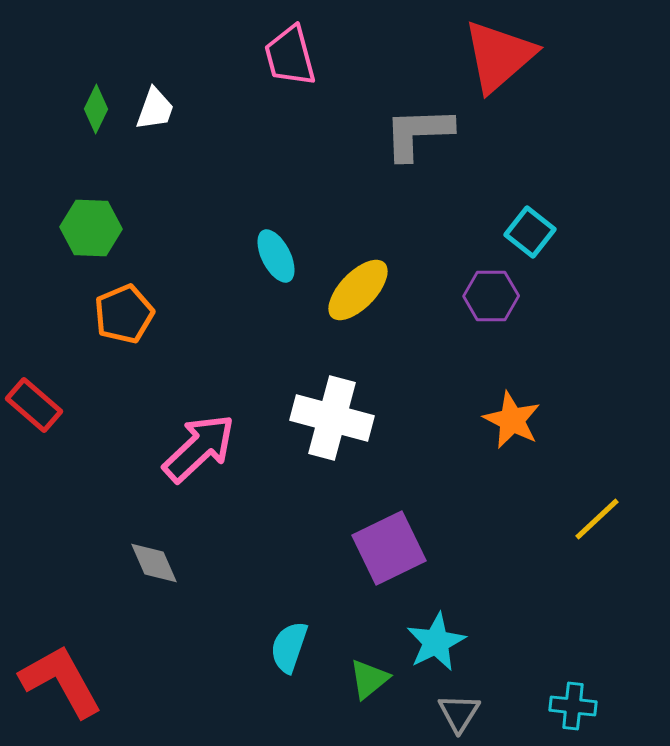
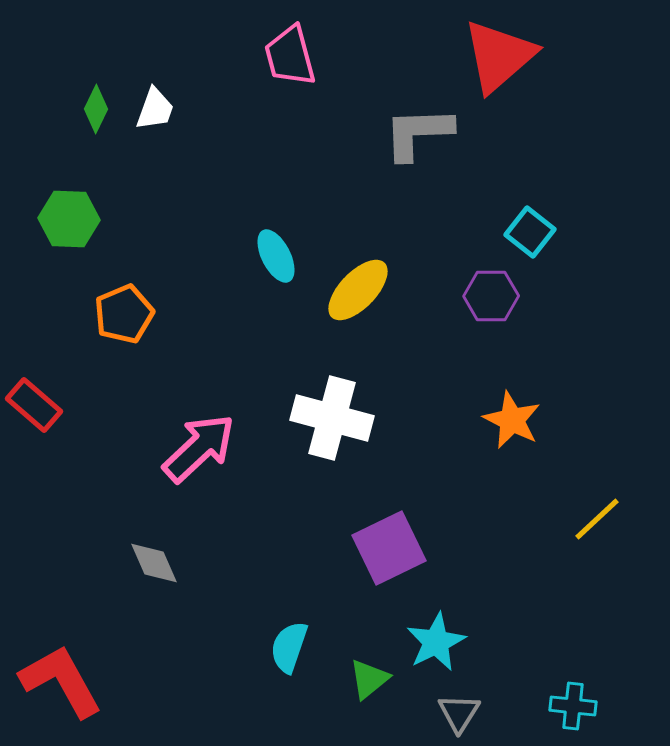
green hexagon: moved 22 px left, 9 px up
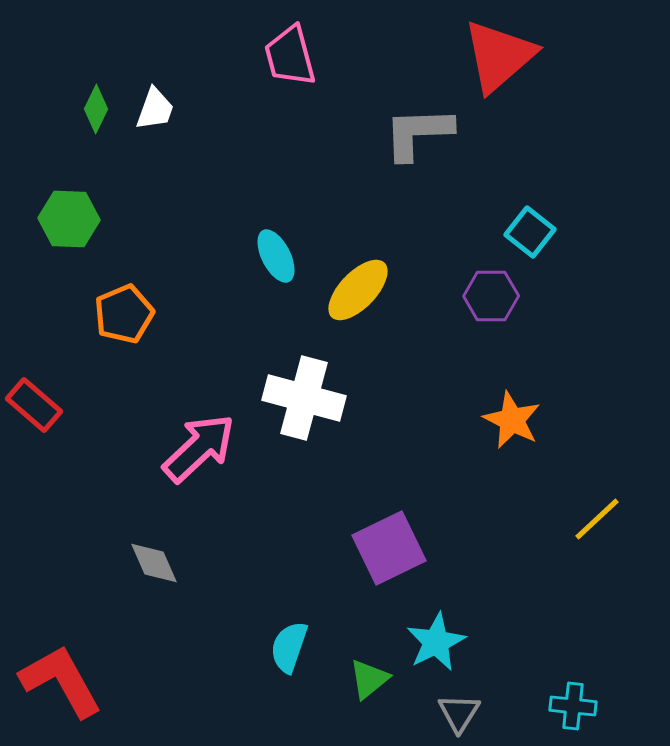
white cross: moved 28 px left, 20 px up
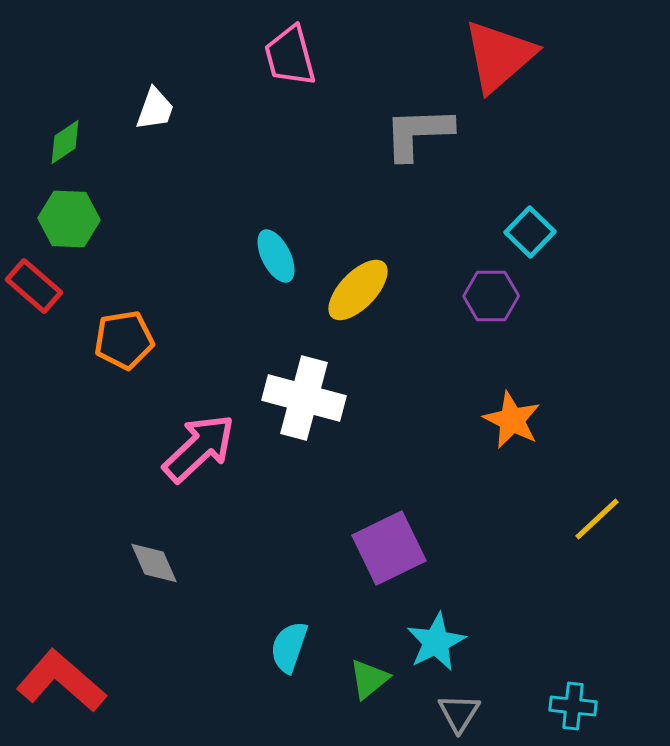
green diamond: moved 31 px left, 33 px down; rotated 30 degrees clockwise
cyan square: rotated 6 degrees clockwise
orange pentagon: moved 26 px down; rotated 14 degrees clockwise
red rectangle: moved 119 px up
red L-shape: rotated 20 degrees counterclockwise
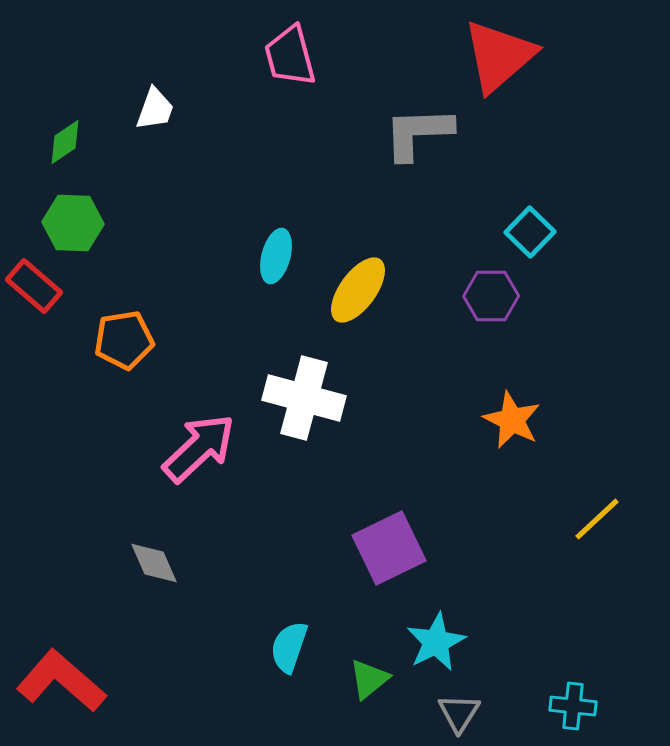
green hexagon: moved 4 px right, 4 px down
cyan ellipse: rotated 42 degrees clockwise
yellow ellipse: rotated 8 degrees counterclockwise
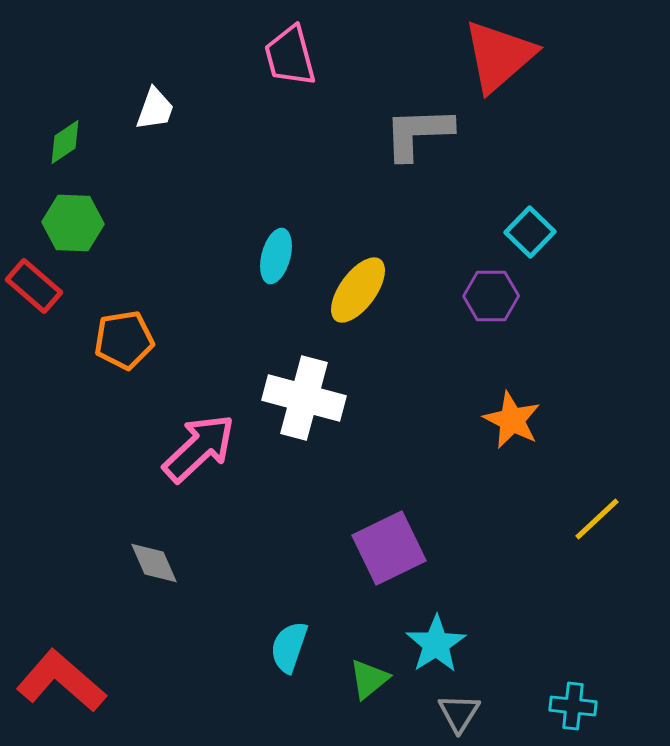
cyan star: moved 2 px down; rotated 6 degrees counterclockwise
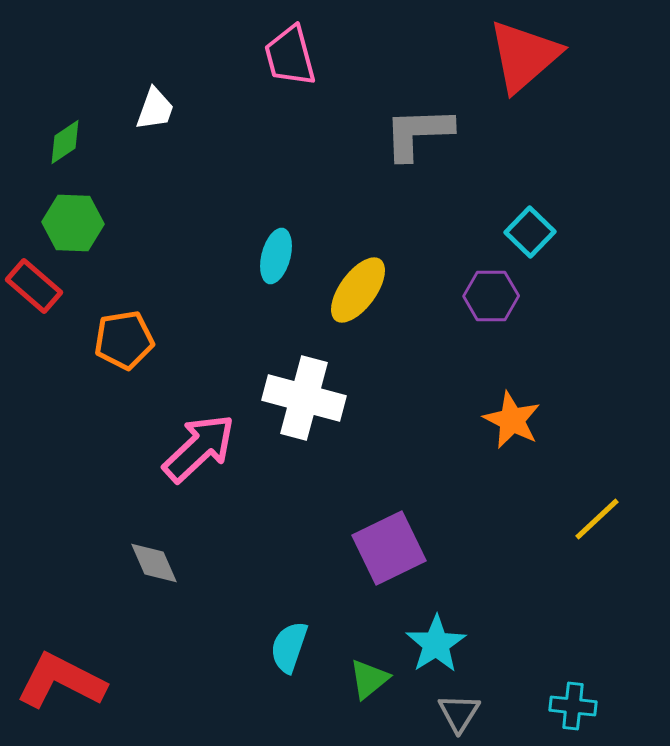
red triangle: moved 25 px right
red L-shape: rotated 14 degrees counterclockwise
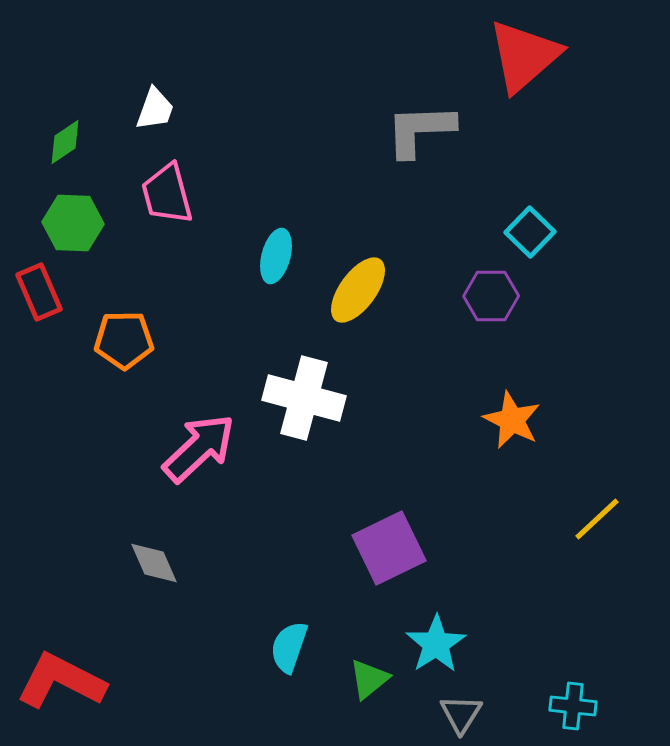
pink trapezoid: moved 123 px left, 138 px down
gray L-shape: moved 2 px right, 3 px up
red rectangle: moved 5 px right, 6 px down; rotated 26 degrees clockwise
orange pentagon: rotated 8 degrees clockwise
gray triangle: moved 2 px right, 1 px down
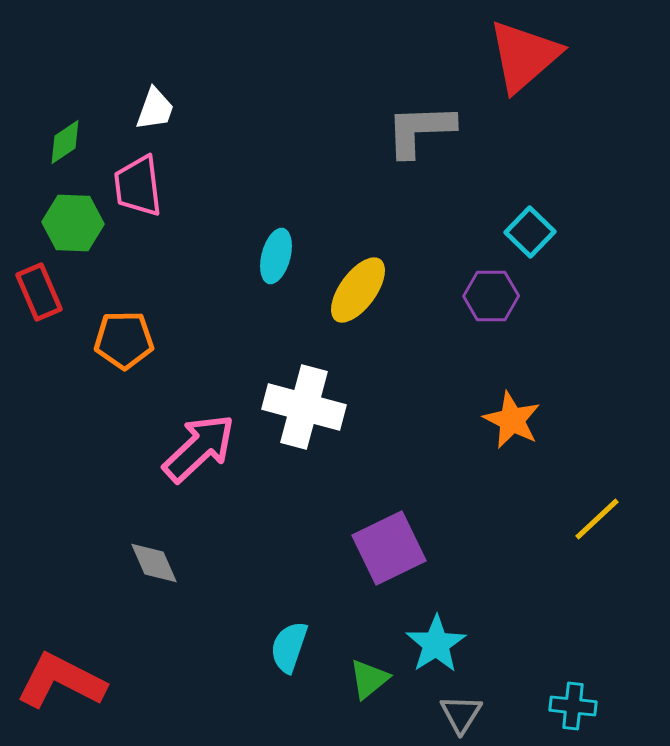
pink trapezoid: moved 29 px left, 8 px up; rotated 8 degrees clockwise
white cross: moved 9 px down
